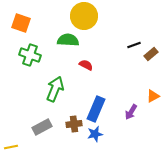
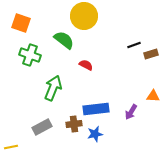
green semicircle: moved 4 px left; rotated 35 degrees clockwise
brown rectangle: rotated 24 degrees clockwise
green arrow: moved 2 px left, 1 px up
orange triangle: rotated 32 degrees clockwise
blue rectangle: rotated 60 degrees clockwise
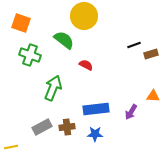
brown cross: moved 7 px left, 3 px down
blue star: rotated 14 degrees clockwise
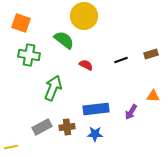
black line: moved 13 px left, 15 px down
green cross: moved 1 px left; rotated 10 degrees counterclockwise
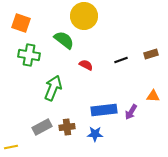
blue rectangle: moved 8 px right, 1 px down
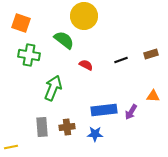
gray rectangle: rotated 66 degrees counterclockwise
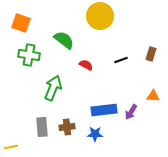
yellow circle: moved 16 px right
brown rectangle: rotated 56 degrees counterclockwise
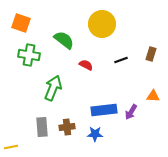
yellow circle: moved 2 px right, 8 px down
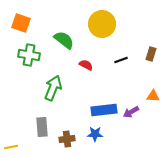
purple arrow: rotated 28 degrees clockwise
brown cross: moved 12 px down
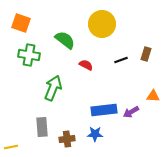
green semicircle: moved 1 px right
brown rectangle: moved 5 px left
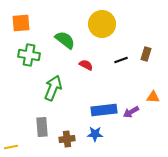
orange square: rotated 24 degrees counterclockwise
orange triangle: moved 1 px down
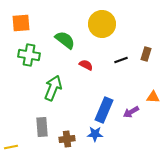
blue rectangle: rotated 60 degrees counterclockwise
